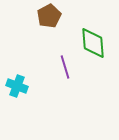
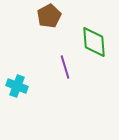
green diamond: moved 1 px right, 1 px up
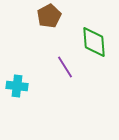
purple line: rotated 15 degrees counterclockwise
cyan cross: rotated 15 degrees counterclockwise
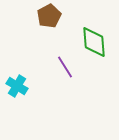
cyan cross: rotated 25 degrees clockwise
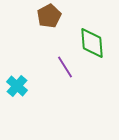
green diamond: moved 2 px left, 1 px down
cyan cross: rotated 10 degrees clockwise
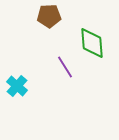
brown pentagon: rotated 25 degrees clockwise
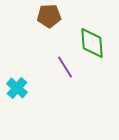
cyan cross: moved 2 px down
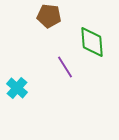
brown pentagon: rotated 10 degrees clockwise
green diamond: moved 1 px up
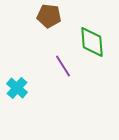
purple line: moved 2 px left, 1 px up
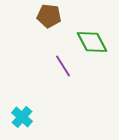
green diamond: rotated 24 degrees counterclockwise
cyan cross: moved 5 px right, 29 px down
